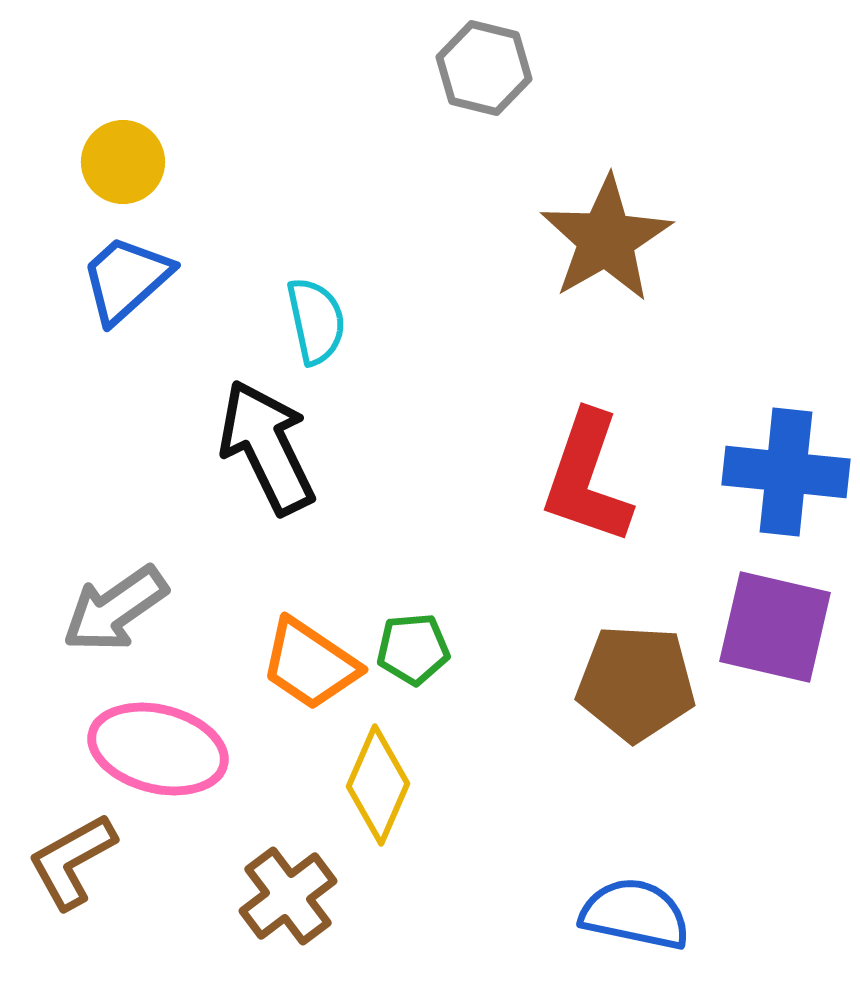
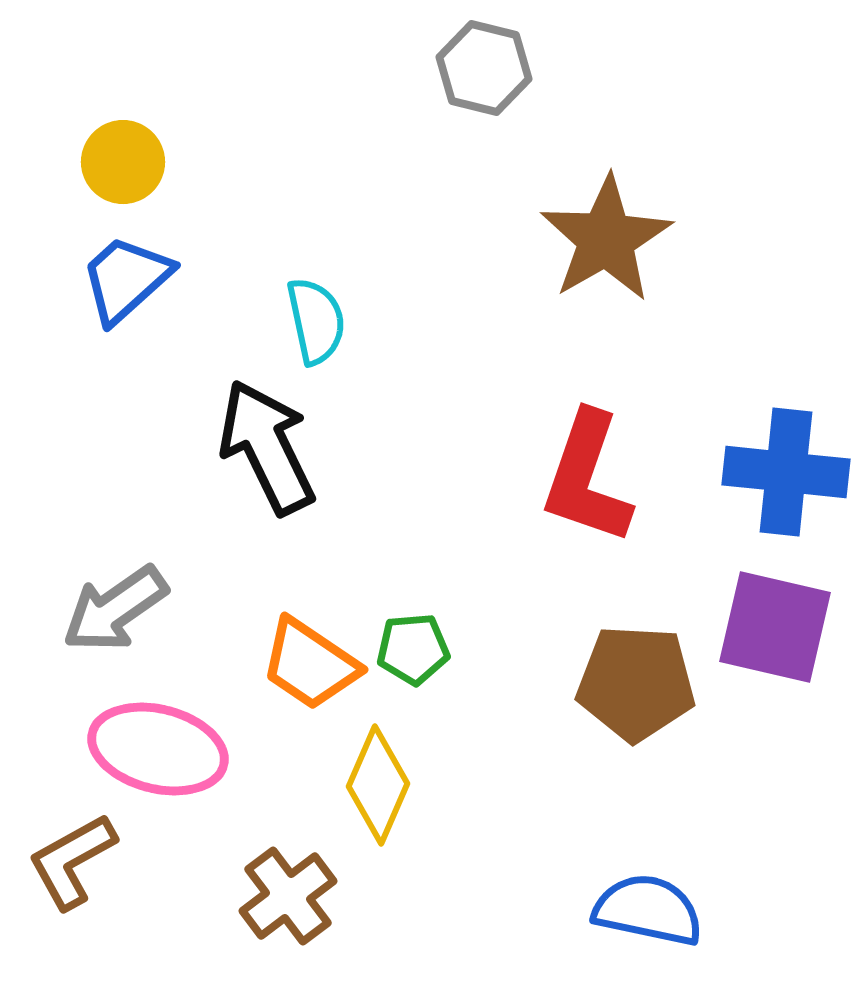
blue semicircle: moved 13 px right, 4 px up
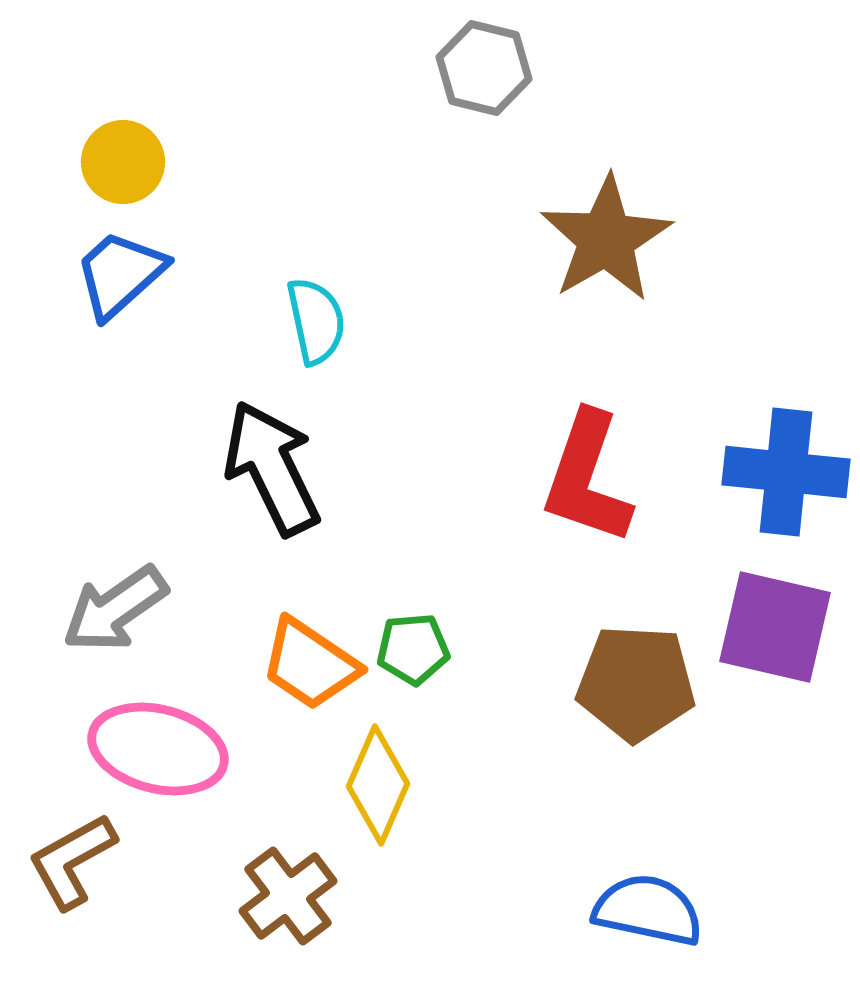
blue trapezoid: moved 6 px left, 5 px up
black arrow: moved 5 px right, 21 px down
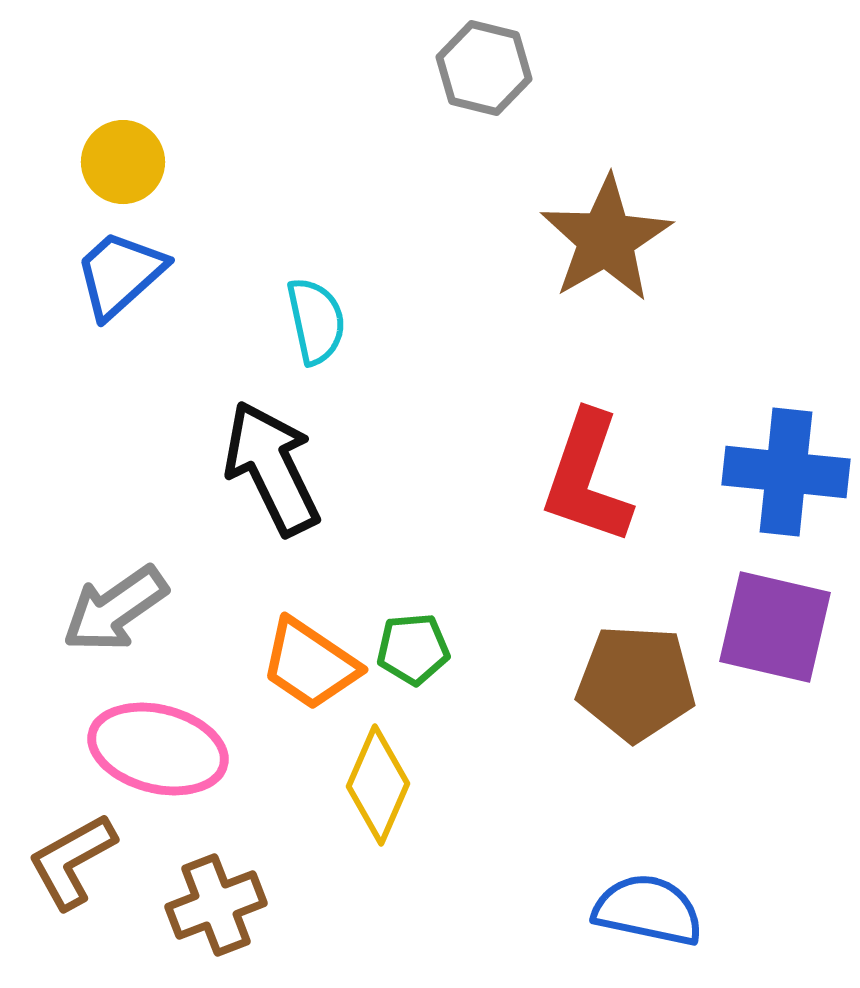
brown cross: moved 72 px left, 9 px down; rotated 16 degrees clockwise
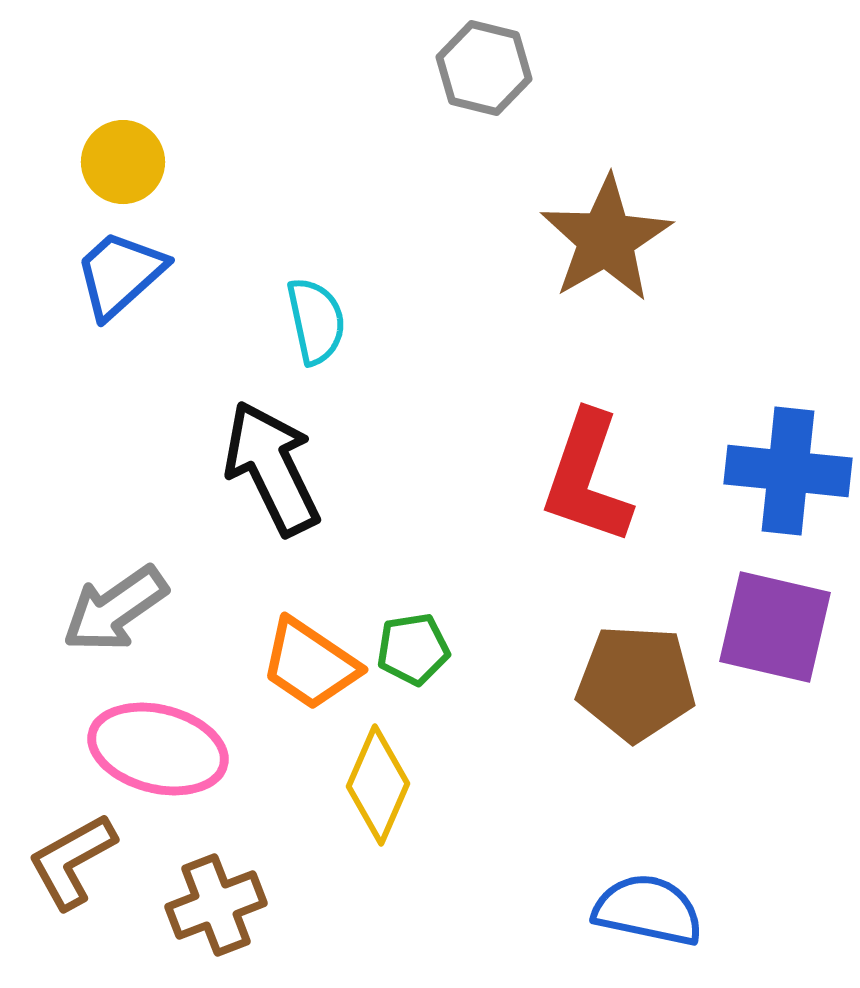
blue cross: moved 2 px right, 1 px up
green pentagon: rotated 4 degrees counterclockwise
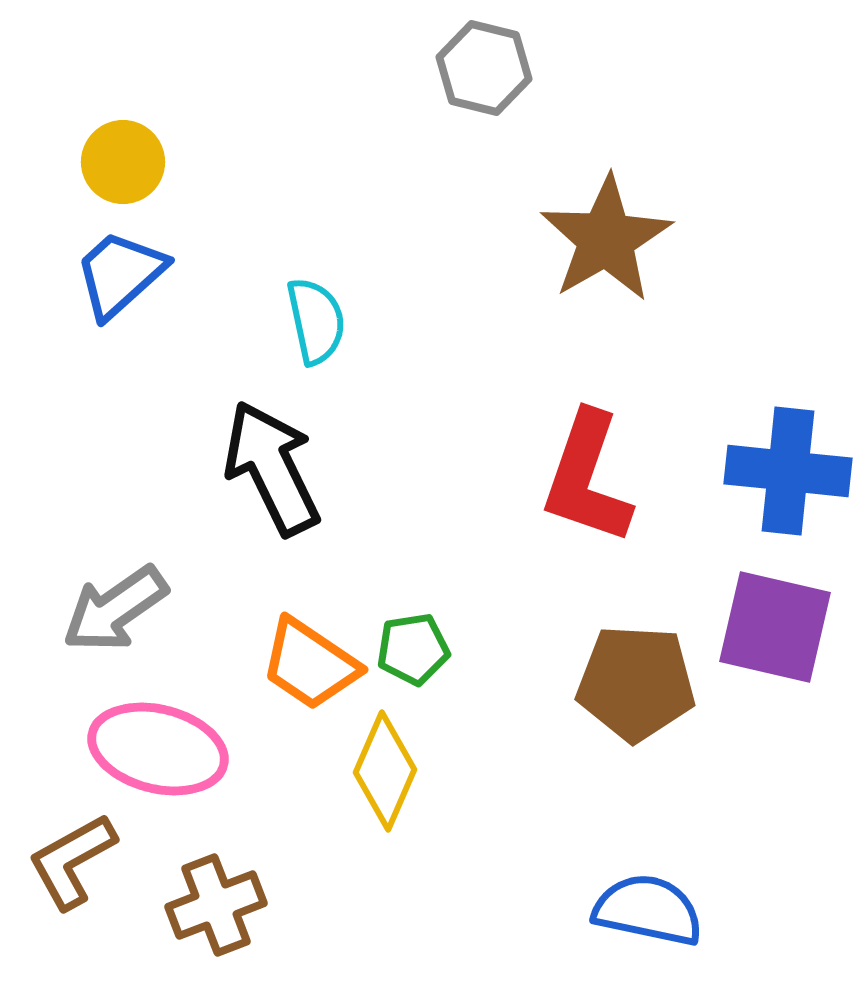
yellow diamond: moved 7 px right, 14 px up
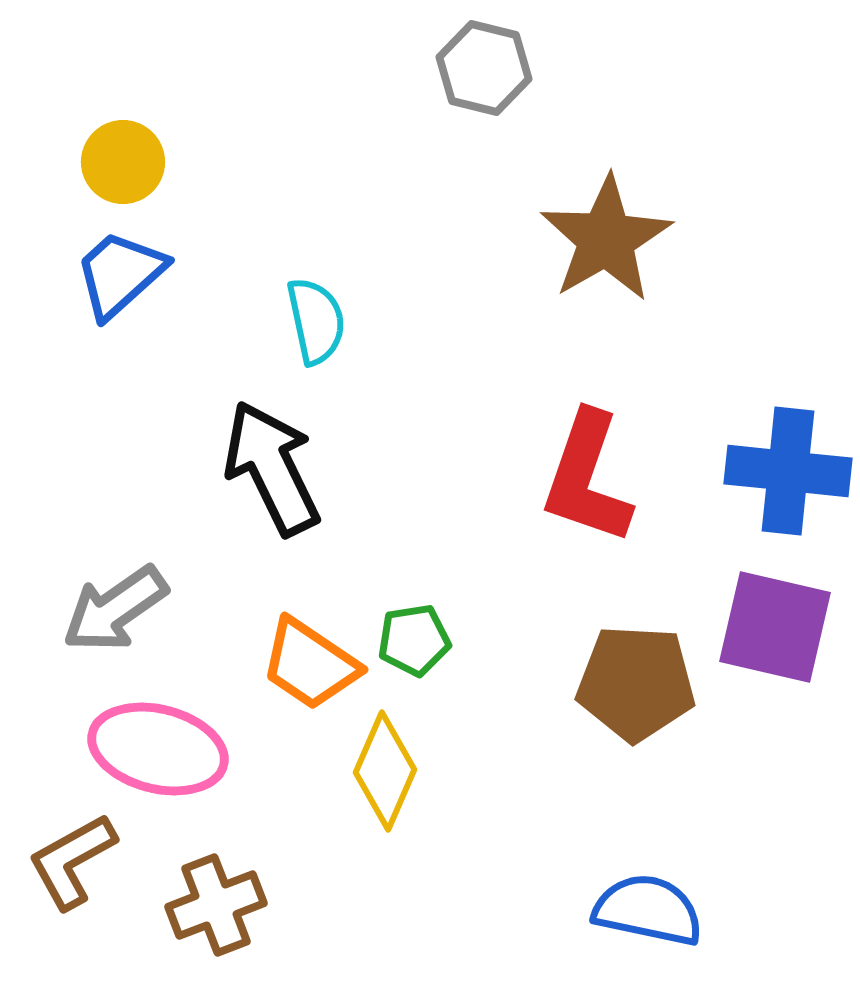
green pentagon: moved 1 px right, 9 px up
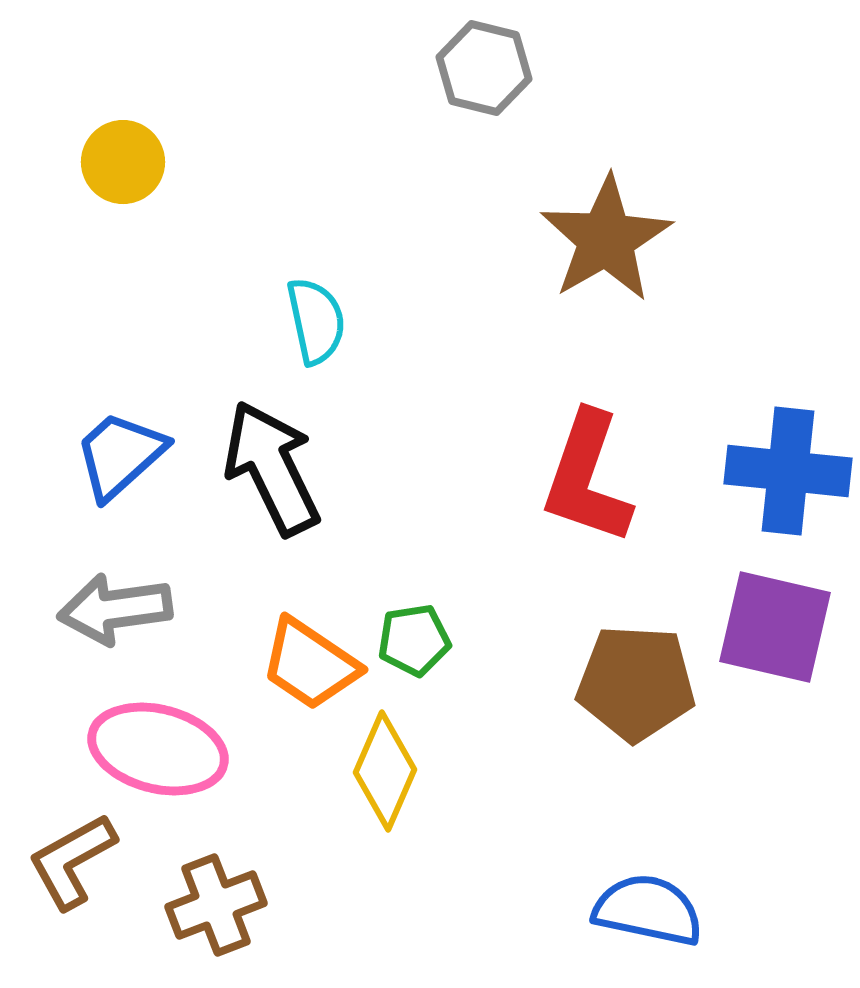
blue trapezoid: moved 181 px down
gray arrow: rotated 27 degrees clockwise
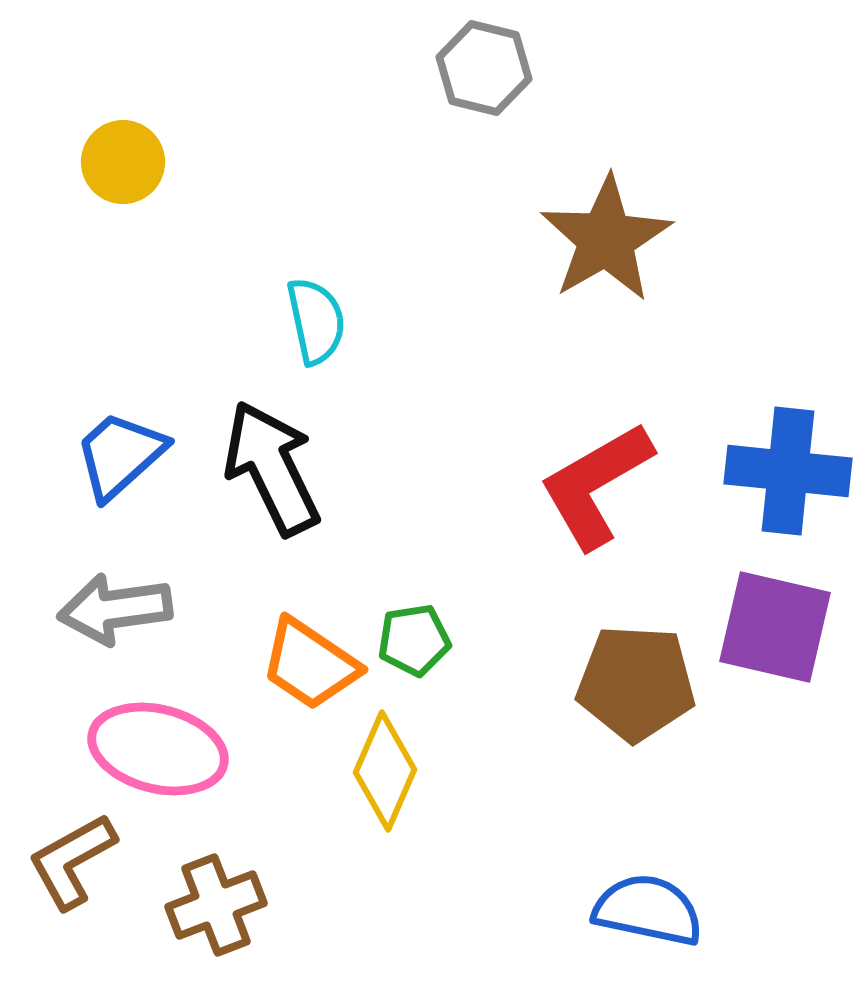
red L-shape: moved 9 px right, 7 px down; rotated 41 degrees clockwise
